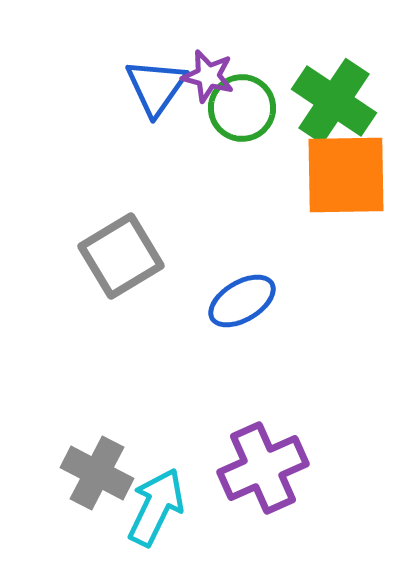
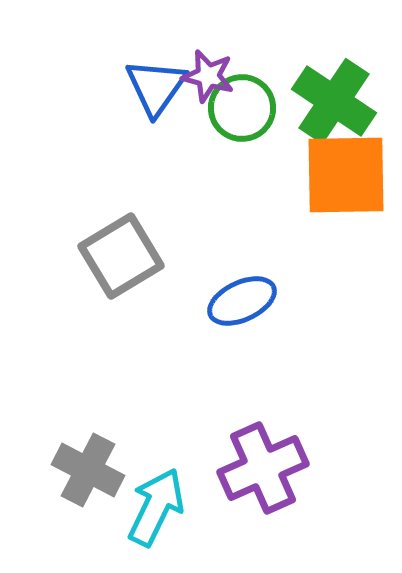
blue ellipse: rotated 6 degrees clockwise
gray cross: moved 9 px left, 3 px up
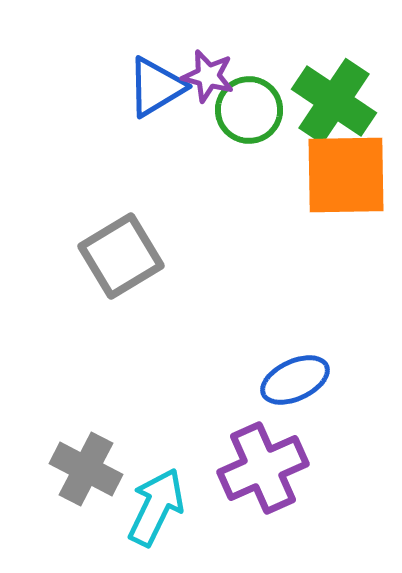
blue triangle: rotated 24 degrees clockwise
green circle: moved 7 px right, 2 px down
blue ellipse: moved 53 px right, 79 px down
gray cross: moved 2 px left, 1 px up
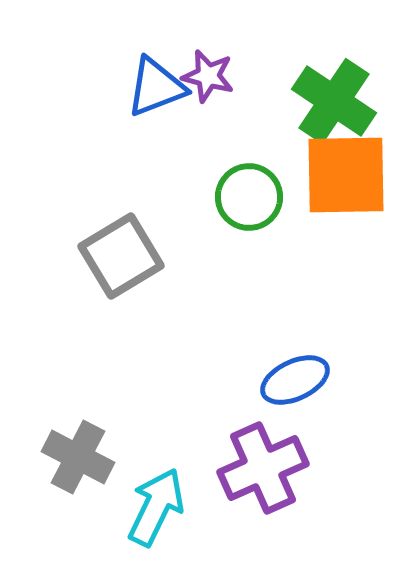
blue triangle: rotated 10 degrees clockwise
green circle: moved 87 px down
gray cross: moved 8 px left, 12 px up
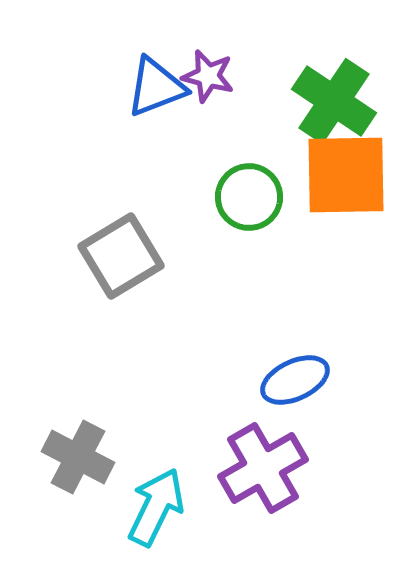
purple cross: rotated 6 degrees counterclockwise
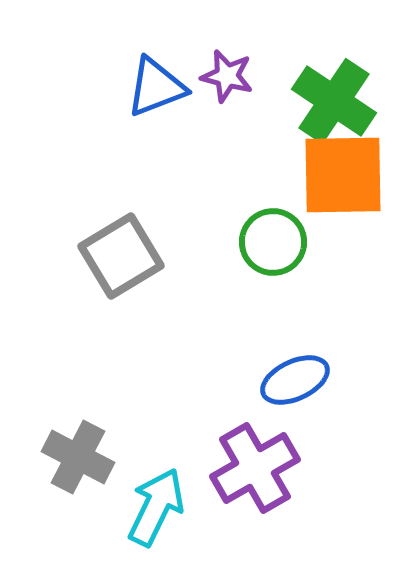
purple star: moved 19 px right
orange square: moved 3 px left
green circle: moved 24 px right, 45 px down
purple cross: moved 8 px left
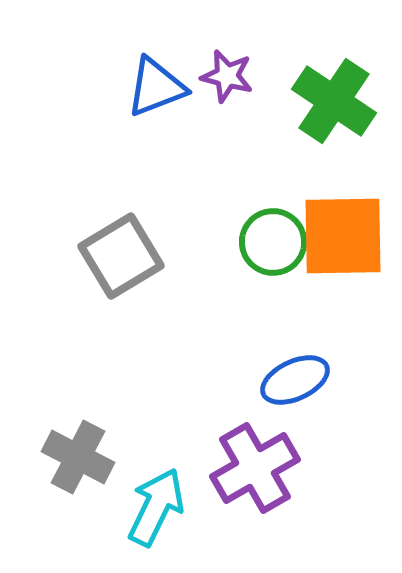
orange square: moved 61 px down
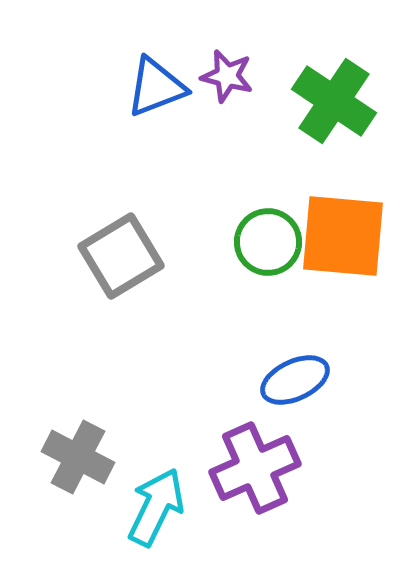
orange square: rotated 6 degrees clockwise
green circle: moved 5 px left
purple cross: rotated 6 degrees clockwise
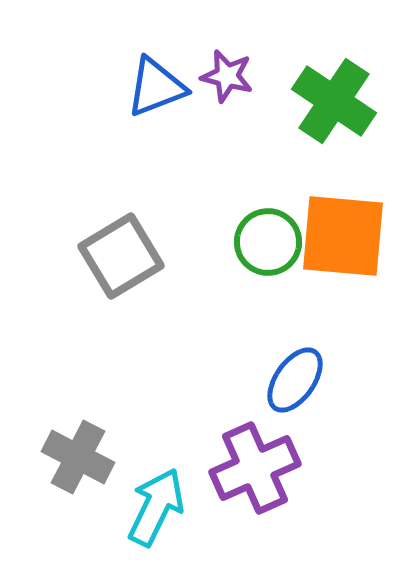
blue ellipse: rotated 30 degrees counterclockwise
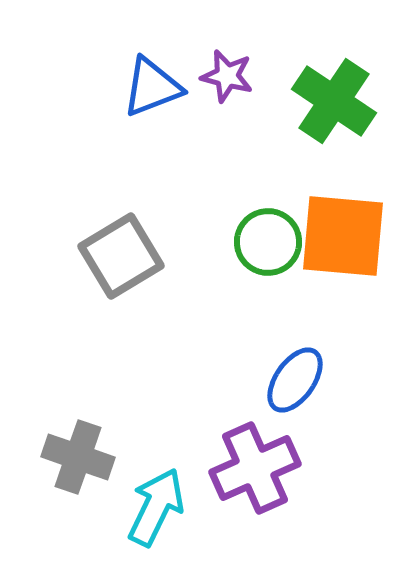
blue triangle: moved 4 px left
gray cross: rotated 8 degrees counterclockwise
